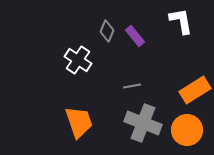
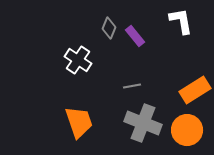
gray diamond: moved 2 px right, 3 px up
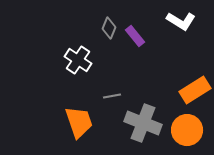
white L-shape: rotated 132 degrees clockwise
gray line: moved 20 px left, 10 px down
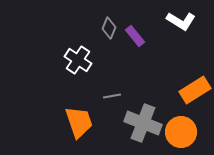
orange circle: moved 6 px left, 2 px down
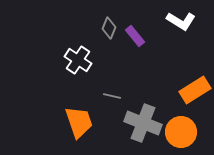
gray line: rotated 24 degrees clockwise
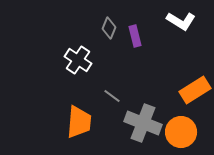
purple rectangle: rotated 25 degrees clockwise
gray line: rotated 24 degrees clockwise
orange trapezoid: rotated 24 degrees clockwise
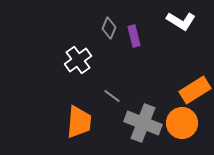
purple rectangle: moved 1 px left
white cross: rotated 20 degrees clockwise
orange circle: moved 1 px right, 9 px up
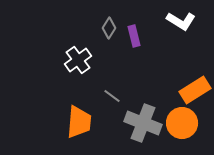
gray diamond: rotated 10 degrees clockwise
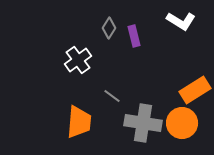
gray cross: rotated 12 degrees counterclockwise
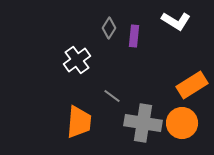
white L-shape: moved 5 px left
purple rectangle: rotated 20 degrees clockwise
white cross: moved 1 px left
orange rectangle: moved 3 px left, 5 px up
